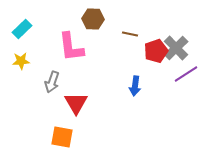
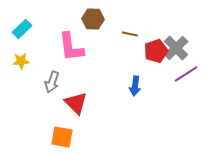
red triangle: rotated 15 degrees counterclockwise
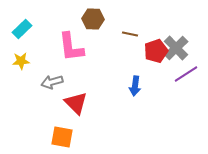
gray arrow: rotated 55 degrees clockwise
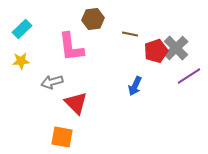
brown hexagon: rotated 10 degrees counterclockwise
purple line: moved 3 px right, 2 px down
blue arrow: rotated 18 degrees clockwise
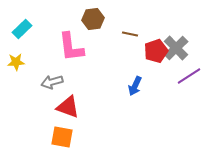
yellow star: moved 5 px left, 1 px down
red triangle: moved 8 px left, 4 px down; rotated 25 degrees counterclockwise
